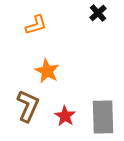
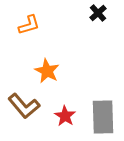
orange L-shape: moved 7 px left
brown L-shape: moved 4 px left; rotated 116 degrees clockwise
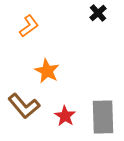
orange L-shape: moved 1 px down; rotated 20 degrees counterclockwise
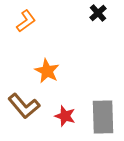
orange L-shape: moved 3 px left, 5 px up
red star: rotated 15 degrees counterclockwise
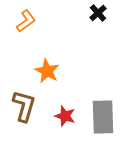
brown L-shape: rotated 124 degrees counterclockwise
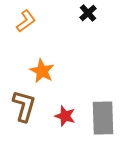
black cross: moved 10 px left
orange star: moved 5 px left
gray rectangle: moved 1 px down
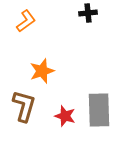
black cross: rotated 36 degrees clockwise
orange star: rotated 25 degrees clockwise
gray rectangle: moved 4 px left, 8 px up
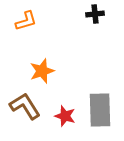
black cross: moved 7 px right, 1 px down
orange L-shape: rotated 20 degrees clockwise
brown L-shape: moved 1 px right; rotated 48 degrees counterclockwise
gray rectangle: moved 1 px right
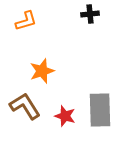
black cross: moved 5 px left
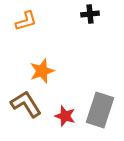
brown L-shape: moved 1 px right, 2 px up
gray rectangle: rotated 20 degrees clockwise
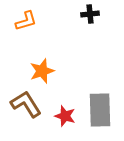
gray rectangle: rotated 20 degrees counterclockwise
